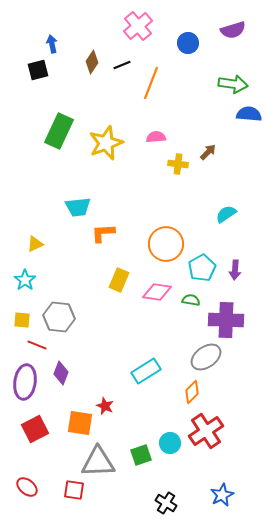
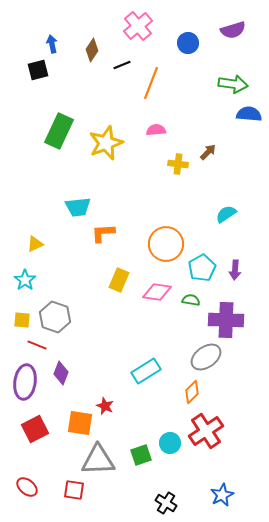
brown diamond at (92, 62): moved 12 px up
pink semicircle at (156, 137): moved 7 px up
gray hexagon at (59, 317): moved 4 px left; rotated 12 degrees clockwise
gray triangle at (98, 462): moved 2 px up
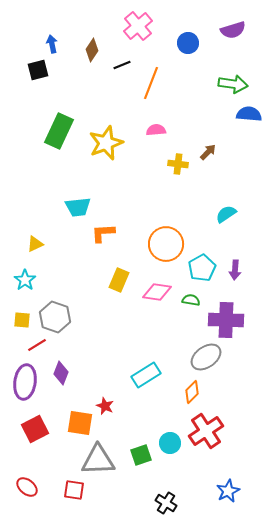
red line at (37, 345): rotated 54 degrees counterclockwise
cyan rectangle at (146, 371): moved 4 px down
blue star at (222, 495): moved 6 px right, 4 px up
